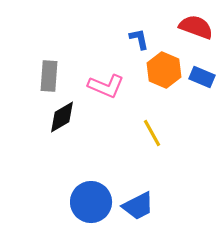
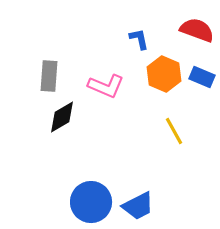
red semicircle: moved 1 px right, 3 px down
orange hexagon: moved 4 px down
yellow line: moved 22 px right, 2 px up
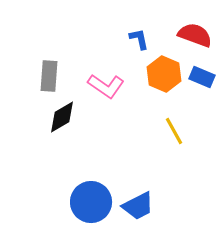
red semicircle: moved 2 px left, 5 px down
pink L-shape: rotated 12 degrees clockwise
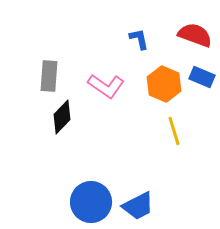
orange hexagon: moved 10 px down
black diamond: rotated 16 degrees counterclockwise
yellow line: rotated 12 degrees clockwise
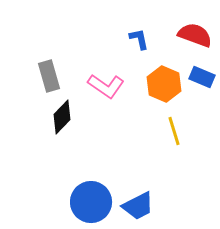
gray rectangle: rotated 20 degrees counterclockwise
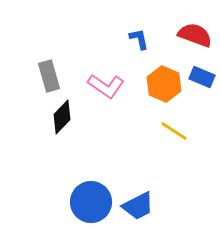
yellow line: rotated 40 degrees counterclockwise
